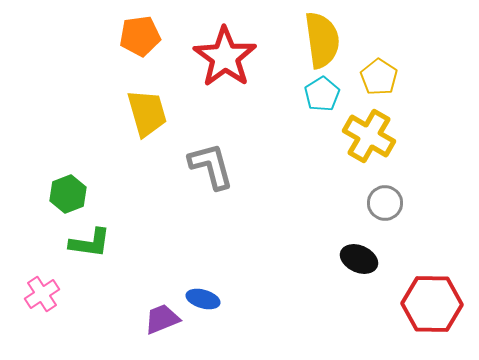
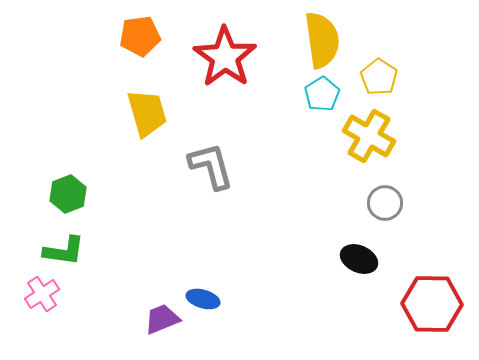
green L-shape: moved 26 px left, 8 px down
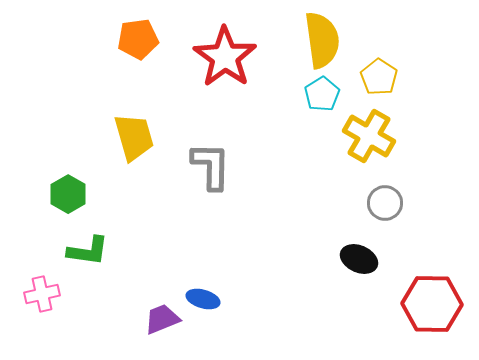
orange pentagon: moved 2 px left, 3 px down
yellow trapezoid: moved 13 px left, 24 px down
gray L-shape: rotated 16 degrees clockwise
green hexagon: rotated 9 degrees counterclockwise
green L-shape: moved 24 px right
pink cross: rotated 20 degrees clockwise
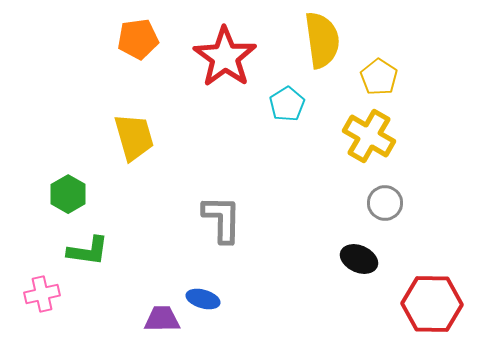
cyan pentagon: moved 35 px left, 10 px down
gray L-shape: moved 11 px right, 53 px down
purple trapezoid: rotated 21 degrees clockwise
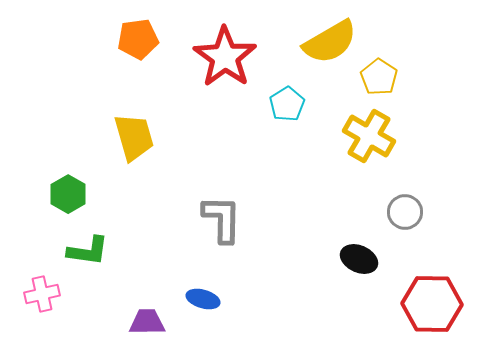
yellow semicircle: moved 8 px right, 2 px down; rotated 68 degrees clockwise
gray circle: moved 20 px right, 9 px down
purple trapezoid: moved 15 px left, 3 px down
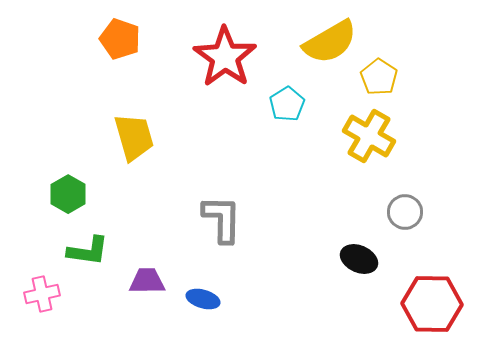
orange pentagon: moved 18 px left; rotated 27 degrees clockwise
purple trapezoid: moved 41 px up
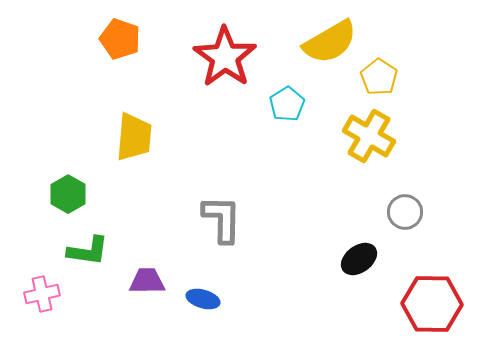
yellow trapezoid: rotated 21 degrees clockwise
black ellipse: rotated 60 degrees counterclockwise
